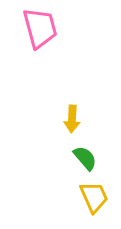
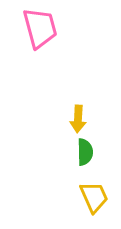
yellow arrow: moved 6 px right
green semicircle: moved 6 px up; rotated 40 degrees clockwise
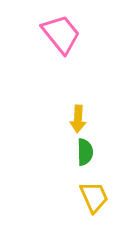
pink trapezoid: moved 21 px right, 6 px down; rotated 24 degrees counterclockwise
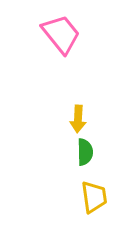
yellow trapezoid: rotated 16 degrees clockwise
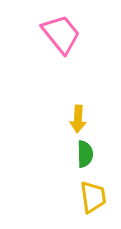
green semicircle: moved 2 px down
yellow trapezoid: moved 1 px left
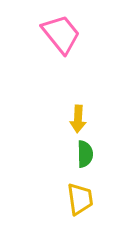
yellow trapezoid: moved 13 px left, 2 px down
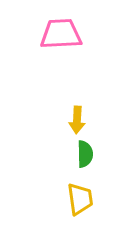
pink trapezoid: rotated 54 degrees counterclockwise
yellow arrow: moved 1 px left, 1 px down
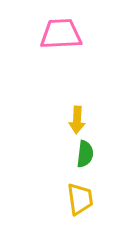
green semicircle: rotated 8 degrees clockwise
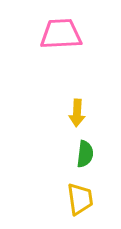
yellow arrow: moved 7 px up
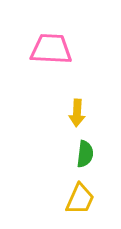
pink trapezoid: moved 10 px left, 15 px down; rotated 6 degrees clockwise
yellow trapezoid: rotated 32 degrees clockwise
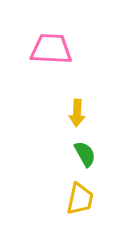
green semicircle: rotated 36 degrees counterclockwise
yellow trapezoid: rotated 12 degrees counterclockwise
